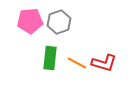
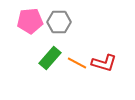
gray hexagon: rotated 20 degrees clockwise
green rectangle: rotated 35 degrees clockwise
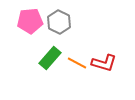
gray hexagon: rotated 25 degrees clockwise
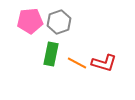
gray hexagon: rotated 15 degrees clockwise
green rectangle: moved 1 px right, 4 px up; rotated 30 degrees counterclockwise
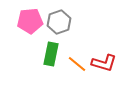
orange line: moved 1 px down; rotated 12 degrees clockwise
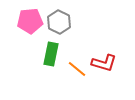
gray hexagon: rotated 15 degrees counterclockwise
orange line: moved 5 px down
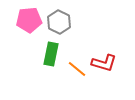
pink pentagon: moved 1 px left, 1 px up
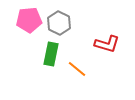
gray hexagon: moved 1 px down
red L-shape: moved 3 px right, 19 px up
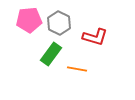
red L-shape: moved 12 px left, 7 px up
green rectangle: rotated 25 degrees clockwise
orange line: rotated 30 degrees counterclockwise
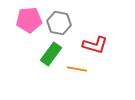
gray hexagon: rotated 15 degrees counterclockwise
red L-shape: moved 8 px down
